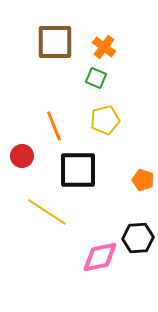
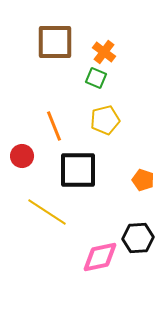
orange cross: moved 5 px down
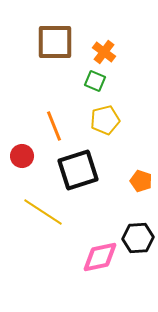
green square: moved 1 px left, 3 px down
black square: rotated 18 degrees counterclockwise
orange pentagon: moved 2 px left, 1 px down
yellow line: moved 4 px left
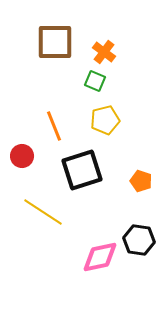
black square: moved 4 px right
black hexagon: moved 1 px right, 2 px down; rotated 12 degrees clockwise
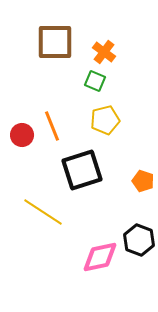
orange line: moved 2 px left
red circle: moved 21 px up
orange pentagon: moved 2 px right
black hexagon: rotated 12 degrees clockwise
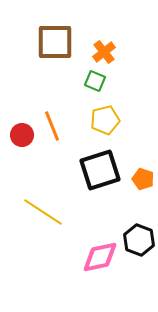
orange cross: rotated 15 degrees clockwise
black square: moved 18 px right
orange pentagon: moved 2 px up
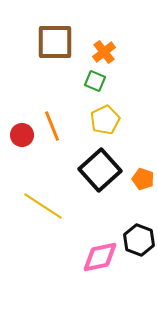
yellow pentagon: rotated 12 degrees counterclockwise
black square: rotated 24 degrees counterclockwise
yellow line: moved 6 px up
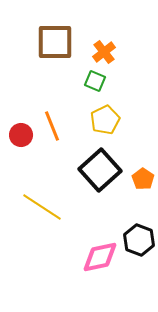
red circle: moved 1 px left
orange pentagon: rotated 15 degrees clockwise
yellow line: moved 1 px left, 1 px down
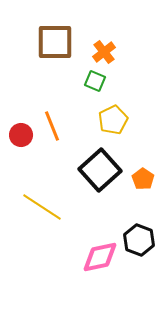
yellow pentagon: moved 8 px right
